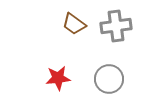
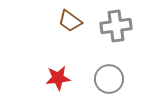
brown trapezoid: moved 4 px left, 3 px up
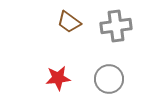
brown trapezoid: moved 1 px left, 1 px down
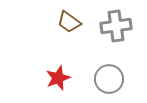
red star: rotated 15 degrees counterclockwise
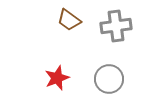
brown trapezoid: moved 2 px up
red star: moved 1 px left
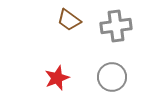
gray circle: moved 3 px right, 2 px up
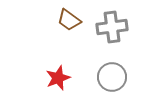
gray cross: moved 4 px left, 1 px down
red star: moved 1 px right
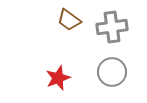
gray circle: moved 5 px up
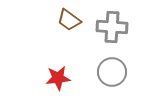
gray cross: rotated 12 degrees clockwise
red star: rotated 15 degrees clockwise
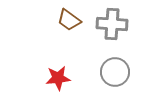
gray cross: moved 3 px up
gray circle: moved 3 px right
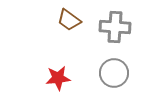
gray cross: moved 3 px right, 3 px down
gray circle: moved 1 px left, 1 px down
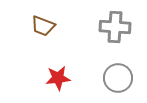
brown trapezoid: moved 26 px left, 6 px down; rotated 15 degrees counterclockwise
gray circle: moved 4 px right, 5 px down
